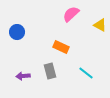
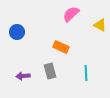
cyan line: rotated 49 degrees clockwise
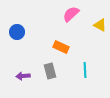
cyan line: moved 1 px left, 3 px up
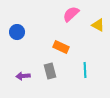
yellow triangle: moved 2 px left
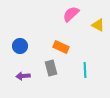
blue circle: moved 3 px right, 14 px down
gray rectangle: moved 1 px right, 3 px up
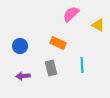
orange rectangle: moved 3 px left, 4 px up
cyan line: moved 3 px left, 5 px up
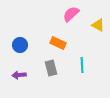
blue circle: moved 1 px up
purple arrow: moved 4 px left, 1 px up
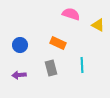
pink semicircle: rotated 60 degrees clockwise
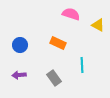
gray rectangle: moved 3 px right, 10 px down; rotated 21 degrees counterclockwise
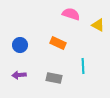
cyan line: moved 1 px right, 1 px down
gray rectangle: rotated 42 degrees counterclockwise
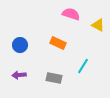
cyan line: rotated 35 degrees clockwise
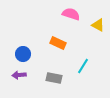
blue circle: moved 3 px right, 9 px down
